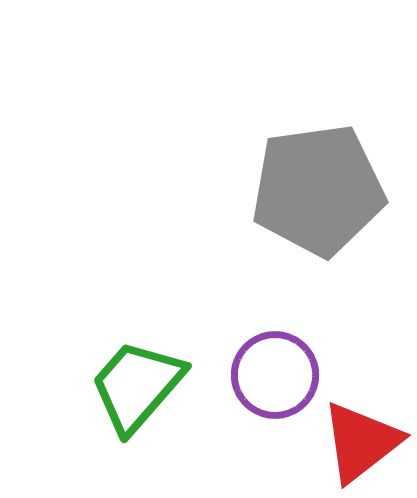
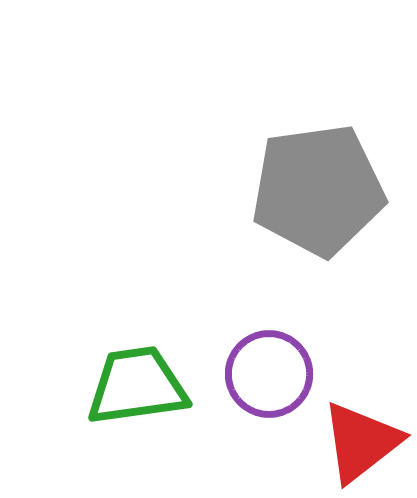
purple circle: moved 6 px left, 1 px up
green trapezoid: rotated 41 degrees clockwise
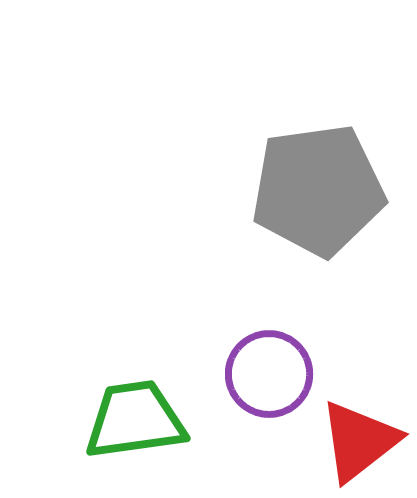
green trapezoid: moved 2 px left, 34 px down
red triangle: moved 2 px left, 1 px up
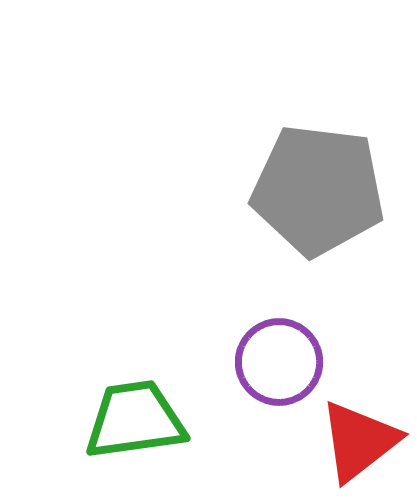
gray pentagon: rotated 15 degrees clockwise
purple circle: moved 10 px right, 12 px up
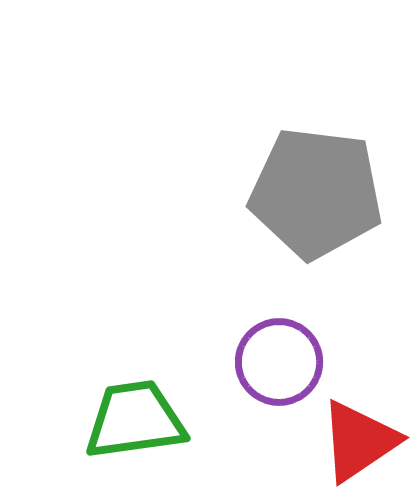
gray pentagon: moved 2 px left, 3 px down
red triangle: rotated 4 degrees clockwise
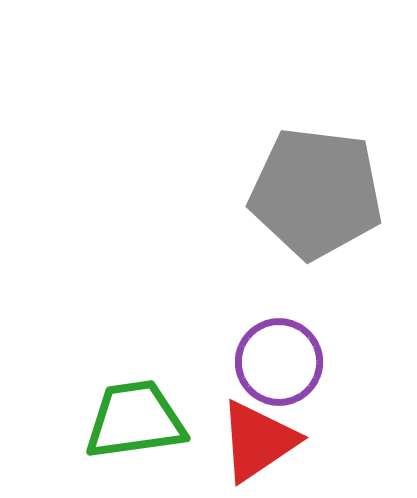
red triangle: moved 101 px left
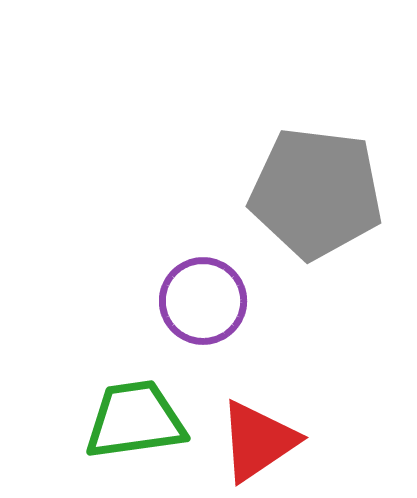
purple circle: moved 76 px left, 61 px up
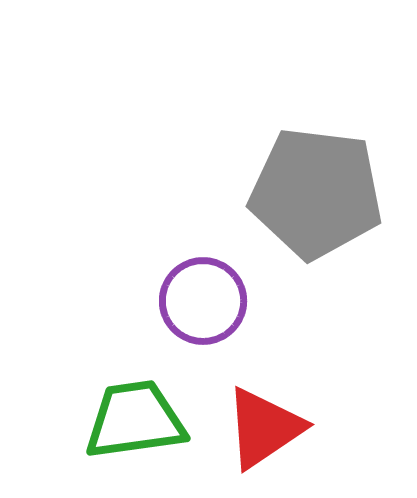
red triangle: moved 6 px right, 13 px up
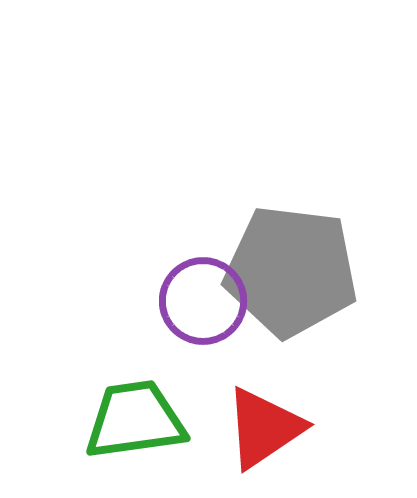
gray pentagon: moved 25 px left, 78 px down
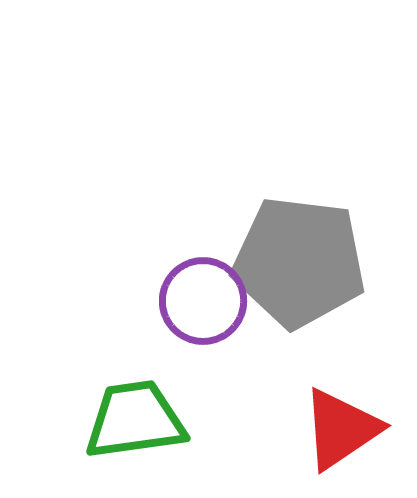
gray pentagon: moved 8 px right, 9 px up
red triangle: moved 77 px right, 1 px down
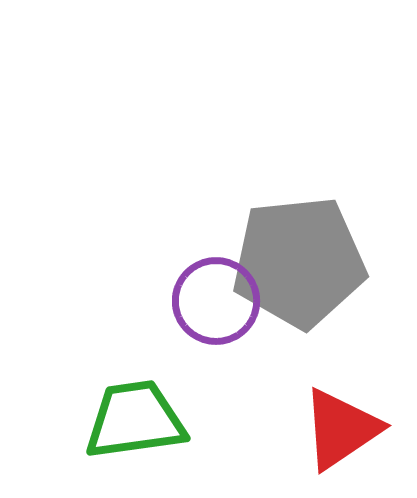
gray pentagon: rotated 13 degrees counterclockwise
purple circle: moved 13 px right
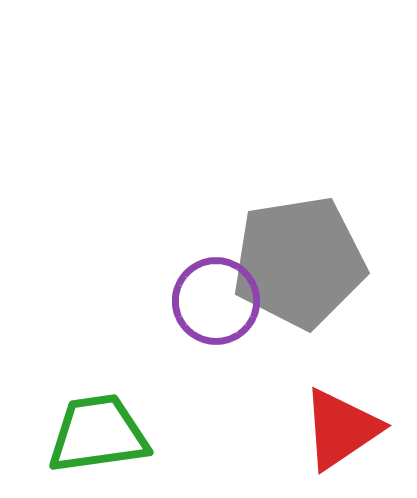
gray pentagon: rotated 3 degrees counterclockwise
green trapezoid: moved 37 px left, 14 px down
